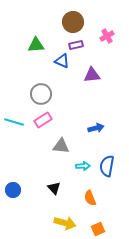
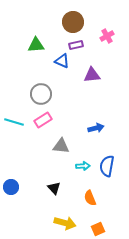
blue circle: moved 2 px left, 3 px up
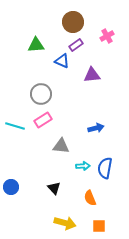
purple rectangle: rotated 24 degrees counterclockwise
cyan line: moved 1 px right, 4 px down
blue semicircle: moved 2 px left, 2 px down
orange square: moved 1 px right, 3 px up; rotated 24 degrees clockwise
